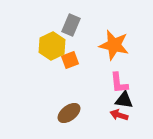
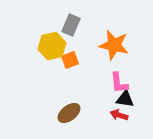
yellow hexagon: rotated 12 degrees clockwise
black triangle: moved 1 px right, 1 px up
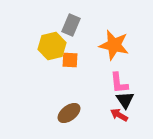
orange square: rotated 24 degrees clockwise
black triangle: moved 1 px down; rotated 48 degrees clockwise
red arrow: rotated 12 degrees clockwise
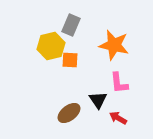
yellow hexagon: moved 1 px left
black triangle: moved 27 px left
red arrow: moved 1 px left, 3 px down
